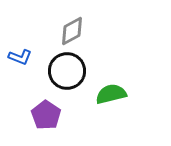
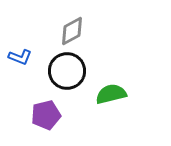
purple pentagon: rotated 24 degrees clockwise
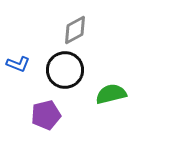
gray diamond: moved 3 px right, 1 px up
blue L-shape: moved 2 px left, 7 px down
black circle: moved 2 px left, 1 px up
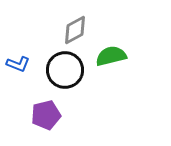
green semicircle: moved 38 px up
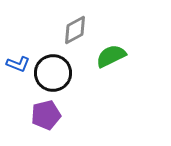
green semicircle: rotated 12 degrees counterclockwise
black circle: moved 12 px left, 3 px down
